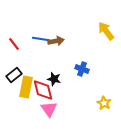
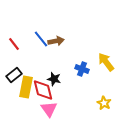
yellow arrow: moved 31 px down
blue line: rotated 42 degrees clockwise
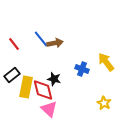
brown arrow: moved 1 px left, 2 px down
black rectangle: moved 2 px left
pink triangle: rotated 12 degrees counterclockwise
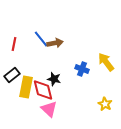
red line: rotated 48 degrees clockwise
yellow star: moved 1 px right, 1 px down
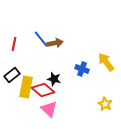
red diamond: rotated 35 degrees counterclockwise
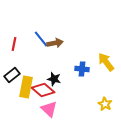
blue cross: rotated 16 degrees counterclockwise
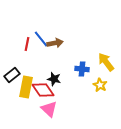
red line: moved 13 px right
red diamond: rotated 15 degrees clockwise
yellow star: moved 5 px left, 19 px up
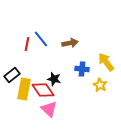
brown arrow: moved 15 px right
yellow rectangle: moved 2 px left, 2 px down
